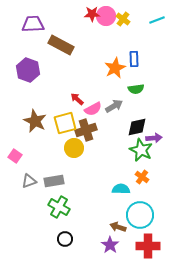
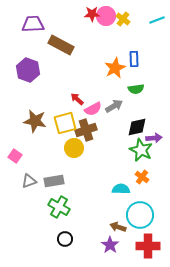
brown star: rotated 15 degrees counterclockwise
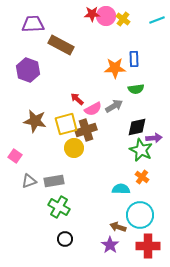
orange star: rotated 25 degrees clockwise
yellow square: moved 1 px right, 1 px down
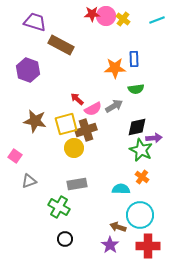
purple trapezoid: moved 2 px right, 2 px up; rotated 20 degrees clockwise
gray rectangle: moved 23 px right, 3 px down
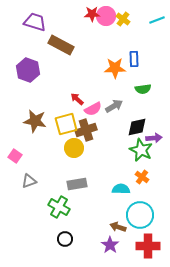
green semicircle: moved 7 px right
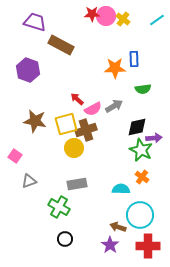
cyan line: rotated 14 degrees counterclockwise
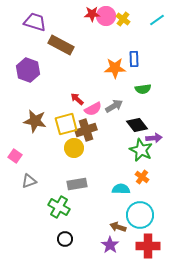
black diamond: moved 2 px up; rotated 65 degrees clockwise
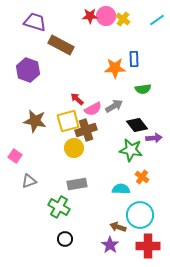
red star: moved 2 px left, 2 px down
yellow square: moved 2 px right, 3 px up
green star: moved 10 px left; rotated 15 degrees counterclockwise
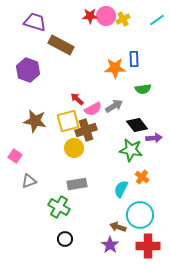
yellow cross: rotated 24 degrees clockwise
cyan semicircle: rotated 66 degrees counterclockwise
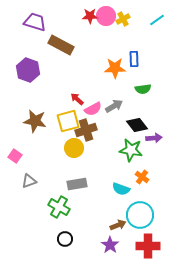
cyan semicircle: rotated 96 degrees counterclockwise
brown arrow: moved 2 px up; rotated 140 degrees clockwise
